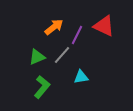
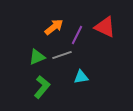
red triangle: moved 1 px right, 1 px down
gray line: rotated 30 degrees clockwise
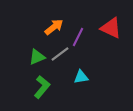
red triangle: moved 6 px right, 1 px down
purple line: moved 1 px right, 2 px down
gray line: moved 2 px left, 1 px up; rotated 18 degrees counterclockwise
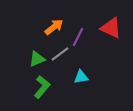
green triangle: moved 2 px down
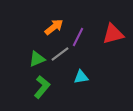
red triangle: moved 2 px right, 6 px down; rotated 40 degrees counterclockwise
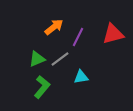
gray line: moved 5 px down
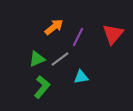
red triangle: rotated 35 degrees counterclockwise
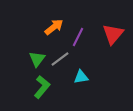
green triangle: rotated 30 degrees counterclockwise
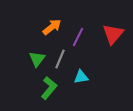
orange arrow: moved 2 px left
gray line: rotated 30 degrees counterclockwise
green L-shape: moved 7 px right, 1 px down
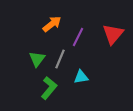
orange arrow: moved 3 px up
